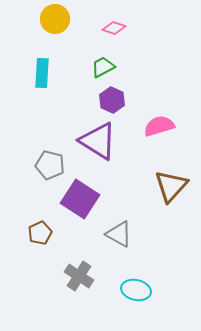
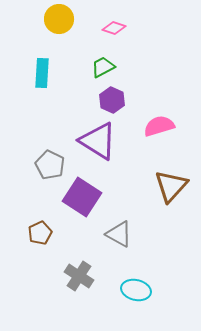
yellow circle: moved 4 px right
gray pentagon: rotated 12 degrees clockwise
purple square: moved 2 px right, 2 px up
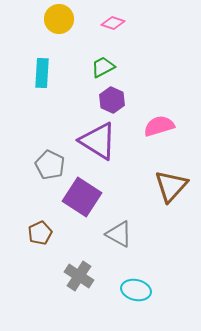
pink diamond: moved 1 px left, 5 px up
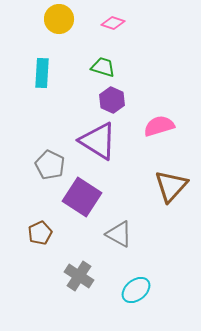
green trapezoid: rotated 45 degrees clockwise
cyan ellipse: rotated 52 degrees counterclockwise
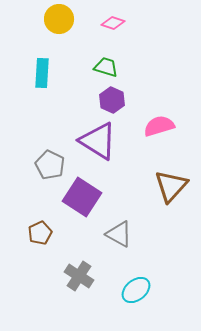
green trapezoid: moved 3 px right
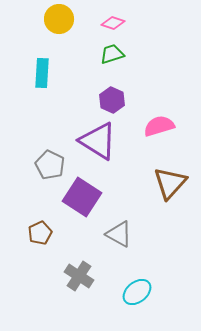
green trapezoid: moved 6 px right, 13 px up; rotated 35 degrees counterclockwise
brown triangle: moved 1 px left, 3 px up
cyan ellipse: moved 1 px right, 2 px down
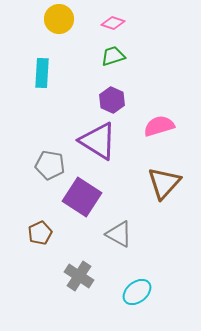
green trapezoid: moved 1 px right, 2 px down
gray pentagon: rotated 16 degrees counterclockwise
brown triangle: moved 6 px left
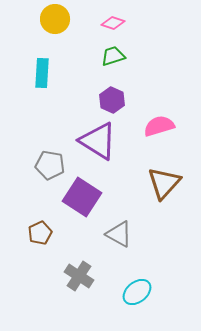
yellow circle: moved 4 px left
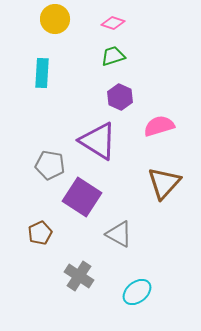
purple hexagon: moved 8 px right, 3 px up
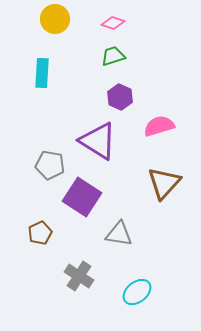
gray triangle: rotated 20 degrees counterclockwise
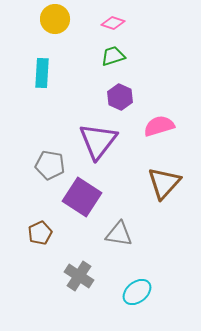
purple triangle: rotated 36 degrees clockwise
